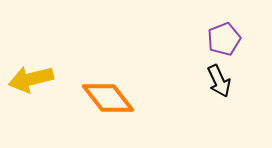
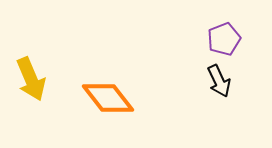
yellow arrow: rotated 99 degrees counterclockwise
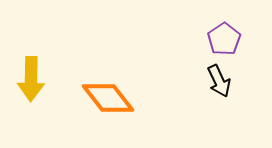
purple pentagon: rotated 12 degrees counterclockwise
yellow arrow: rotated 24 degrees clockwise
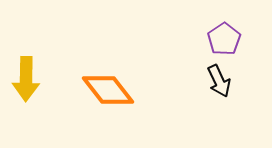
yellow arrow: moved 5 px left
orange diamond: moved 8 px up
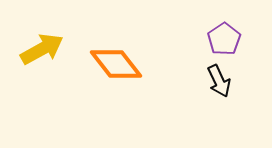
yellow arrow: moved 16 px right, 30 px up; rotated 120 degrees counterclockwise
orange diamond: moved 8 px right, 26 px up
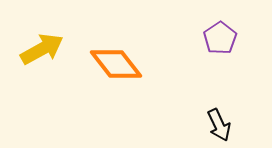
purple pentagon: moved 4 px left, 1 px up
black arrow: moved 44 px down
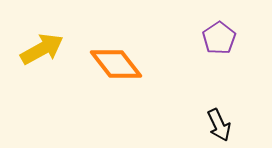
purple pentagon: moved 1 px left
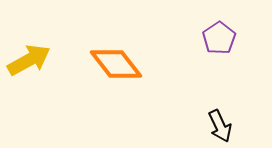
yellow arrow: moved 13 px left, 11 px down
black arrow: moved 1 px right, 1 px down
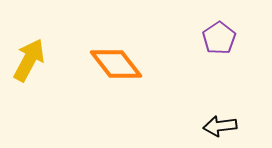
yellow arrow: rotated 33 degrees counterclockwise
black arrow: rotated 108 degrees clockwise
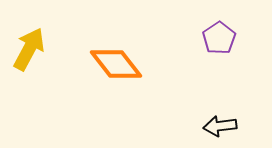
yellow arrow: moved 11 px up
